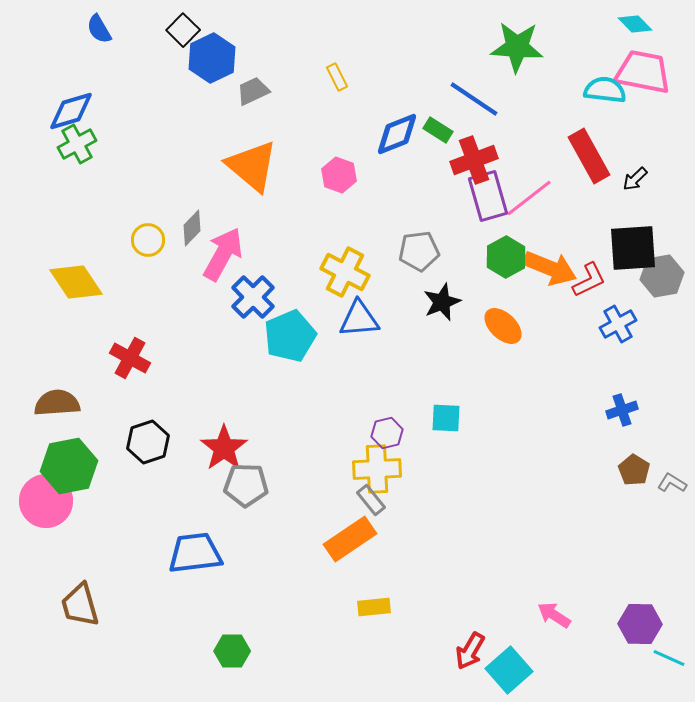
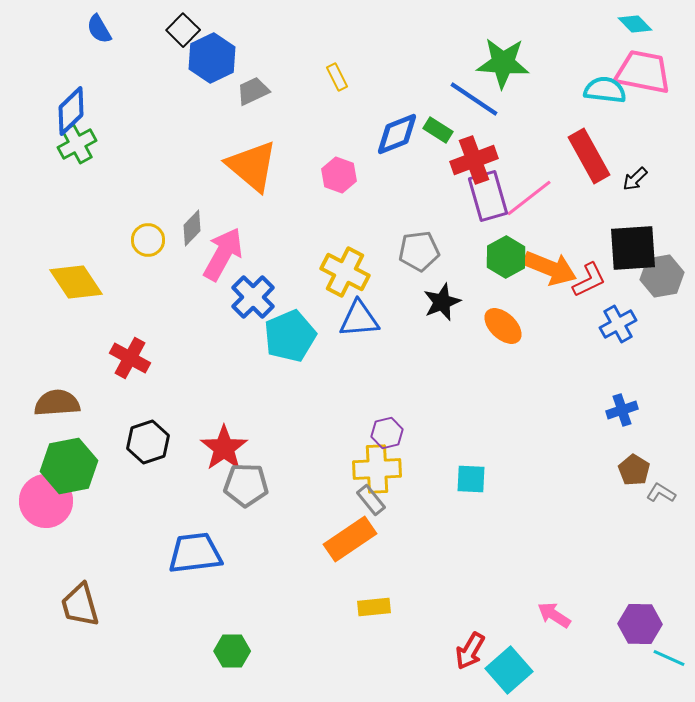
green star at (517, 47): moved 14 px left, 16 px down
blue diamond at (71, 111): rotated 27 degrees counterclockwise
cyan square at (446, 418): moved 25 px right, 61 px down
gray L-shape at (672, 483): moved 11 px left, 10 px down
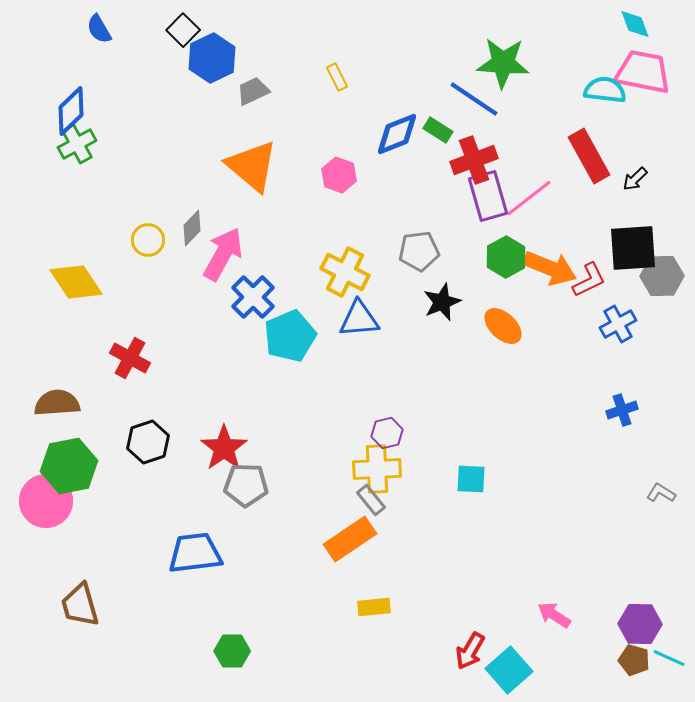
cyan diamond at (635, 24): rotated 24 degrees clockwise
gray hexagon at (662, 276): rotated 9 degrees clockwise
brown pentagon at (634, 470): moved 190 px down; rotated 16 degrees counterclockwise
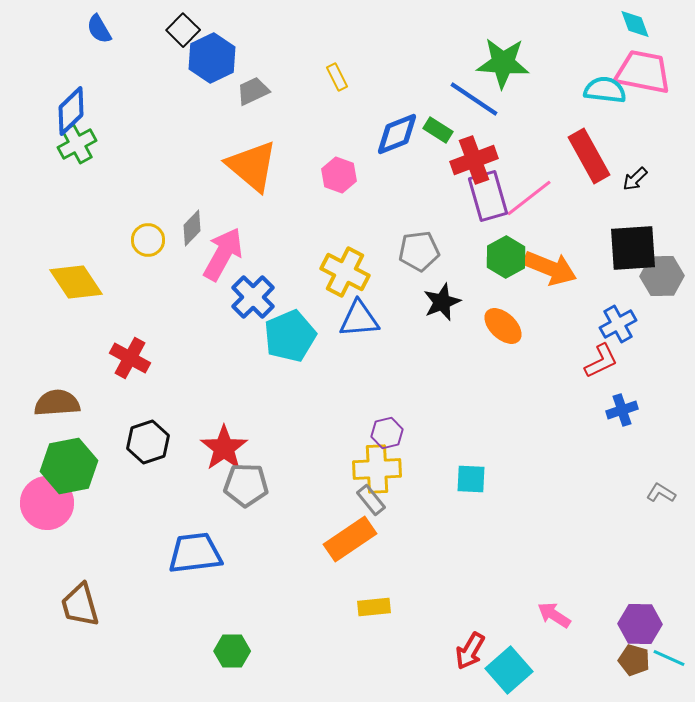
red L-shape at (589, 280): moved 12 px right, 81 px down
pink circle at (46, 501): moved 1 px right, 2 px down
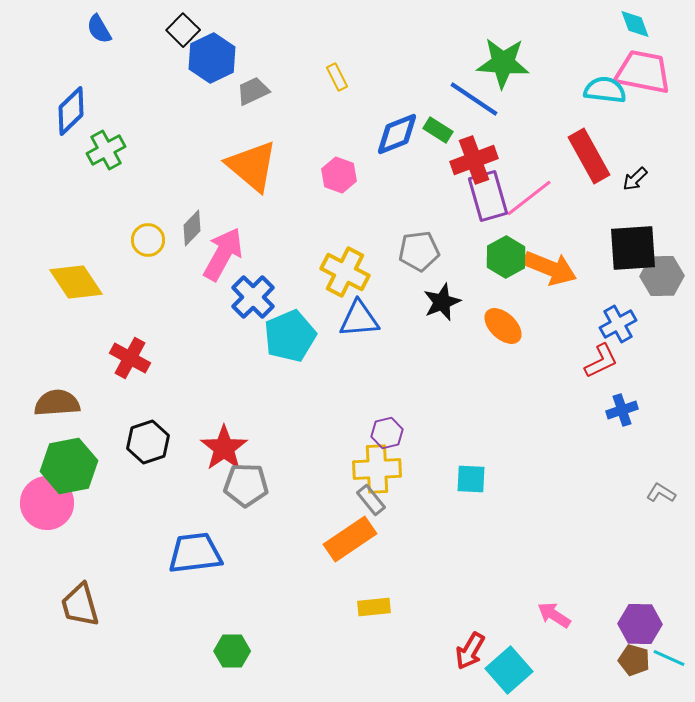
green cross at (77, 144): moved 29 px right, 6 px down
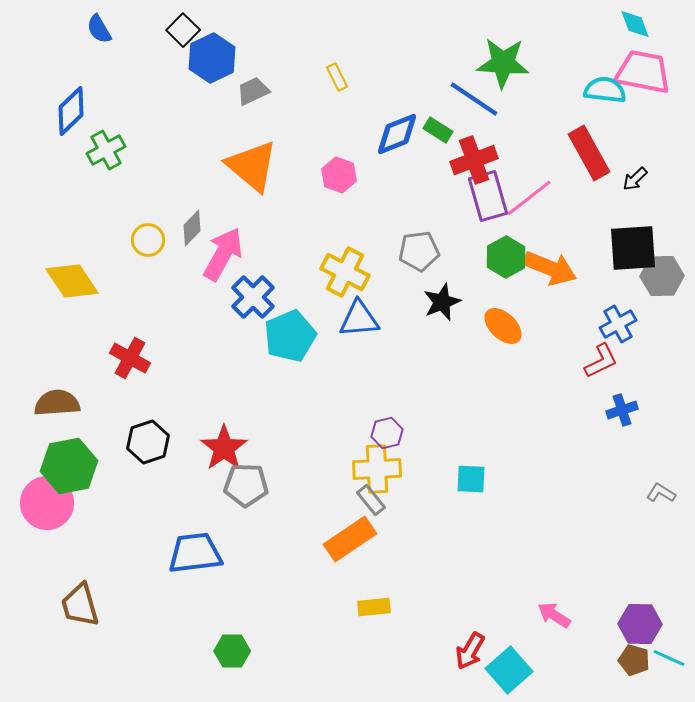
red rectangle at (589, 156): moved 3 px up
yellow diamond at (76, 282): moved 4 px left, 1 px up
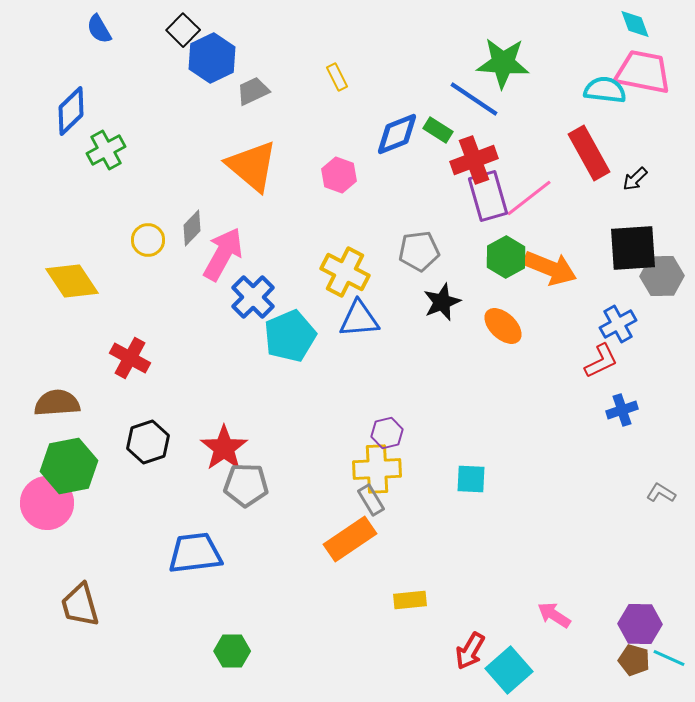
gray rectangle at (371, 500): rotated 8 degrees clockwise
yellow rectangle at (374, 607): moved 36 px right, 7 px up
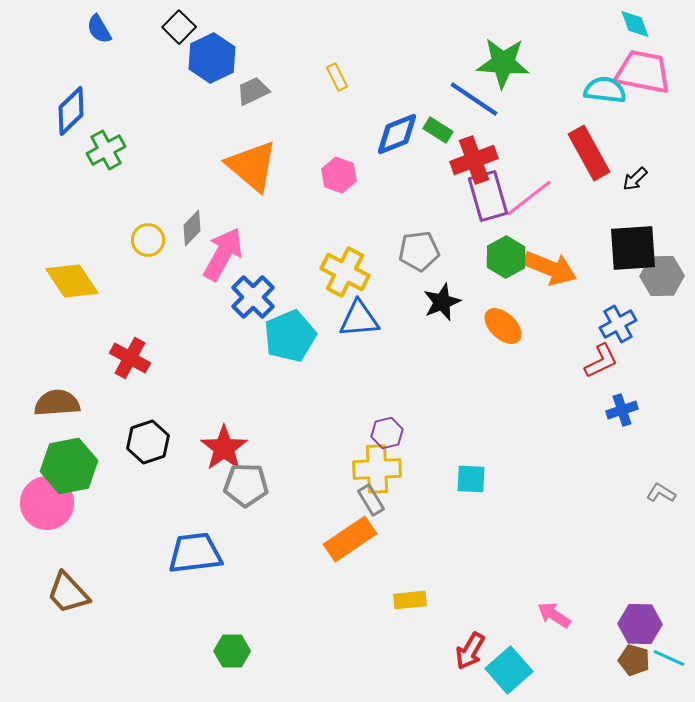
black square at (183, 30): moved 4 px left, 3 px up
brown trapezoid at (80, 605): moved 12 px left, 12 px up; rotated 27 degrees counterclockwise
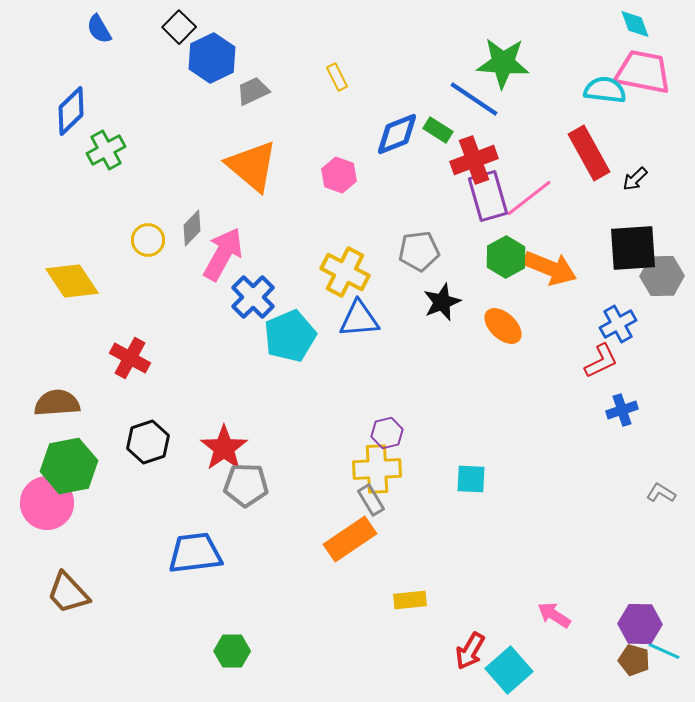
cyan line at (669, 658): moved 5 px left, 7 px up
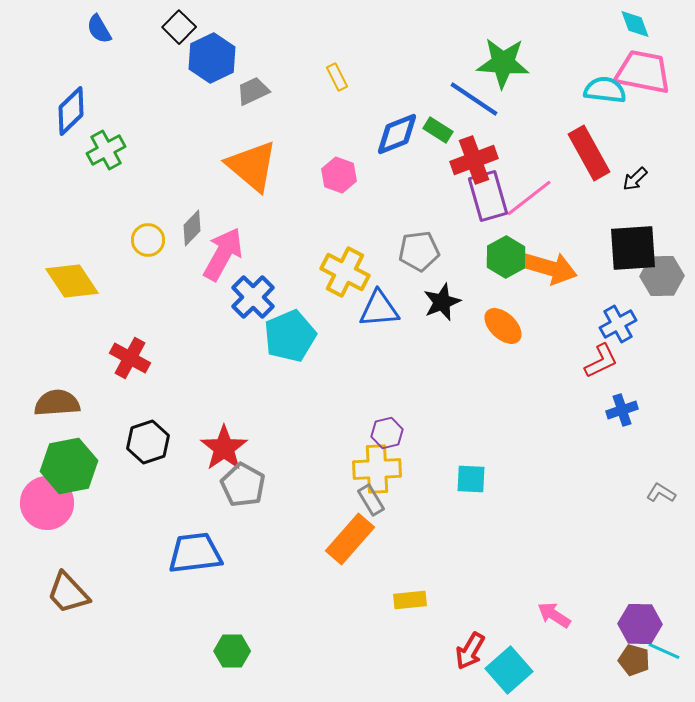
orange arrow at (550, 268): rotated 6 degrees counterclockwise
blue triangle at (359, 319): moved 20 px right, 10 px up
gray pentagon at (246, 485): moved 3 px left; rotated 27 degrees clockwise
orange rectangle at (350, 539): rotated 15 degrees counterclockwise
